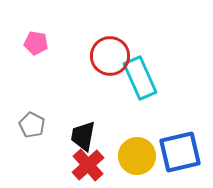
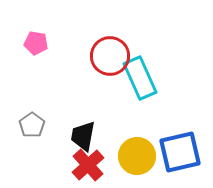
gray pentagon: rotated 10 degrees clockwise
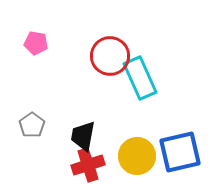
red cross: rotated 24 degrees clockwise
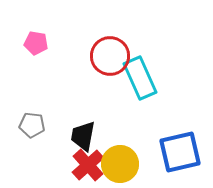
gray pentagon: rotated 30 degrees counterclockwise
yellow circle: moved 17 px left, 8 px down
red cross: rotated 24 degrees counterclockwise
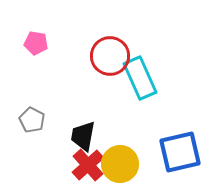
gray pentagon: moved 5 px up; rotated 20 degrees clockwise
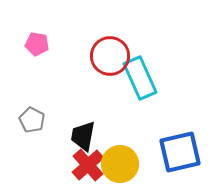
pink pentagon: moved 1 px right, 1 px down
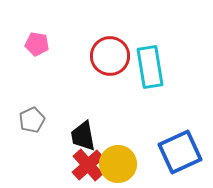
cyan rectangle: moved 10 px right, 11 px up; rotated 15 degrees clockwise
gray pentagon: rotated 20 degrees clockwise
black trapezoid: rotated 20 degrees counterclockwise
blue square: rotated 12 degrees counterclockwise
yellow circle: moved 2 px left
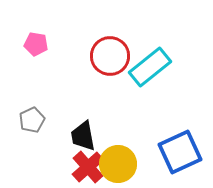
pink pentagon: moved 1 px left
cyan rectangle: rotated 60 degrees clockwise
red cross: moved 2 px down
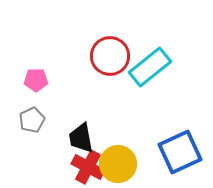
pink pentagon: moved 36 px down; rotated 10 degrees counterclockwise
black trapezoid: moved 2 px left, 2 px down
red cross: rotated 20 degrees counterclockwise
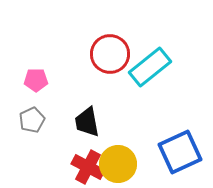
red circle: moved 2 px up
black trapezoid: moved 6 px right, 16 px up
